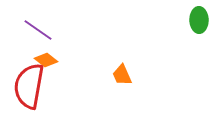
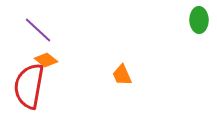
purple line: rotated 8 degrees clockwise
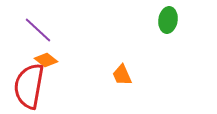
green ellipse: moved 31 px left; rotated 10 degrees clockwise
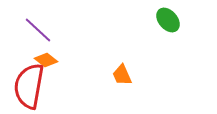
green ellipse: rotated 50 degrees counterclockwise
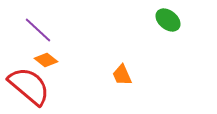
green ellipse: rotated 10 degrees counterclockwise
red semicircle: rotated 120 degrees clockwise
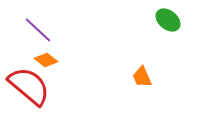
orange trapezoid: moved 20 px right, 2 px down
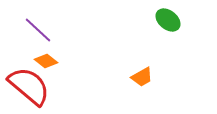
orange diamond: moved 1 px down
orange trapezoid: rotated 95 degrees counterclockwise
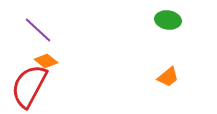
green ellipse: rotated 30 degrees counterclockwise
orange trapezoid: moved 26 px right; rotated 10 degrees counterclockwise
red semicircle: rotated 102 degrees counterclockwise
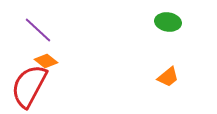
green ellipse: moved 2 px down
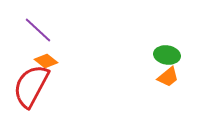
green ellipse: moved 1 px left, 33 px down
red semicircle: moved 2 px right
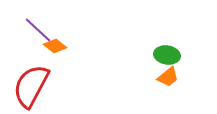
orange diamond: moved 9 px right, 15 px up
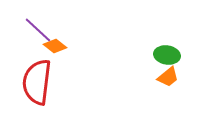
red semicircle: moved 6 px right, 4 px up; rotated 21 degrees counterclockwise
